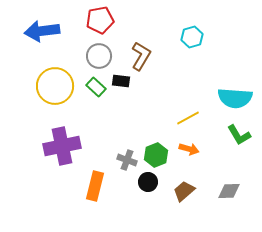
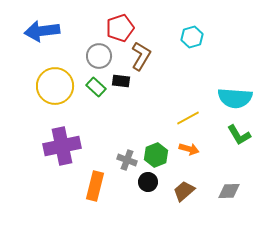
red pentagon: moved 20 px right, 8 px down; rotated 8 degrees counterclockwise
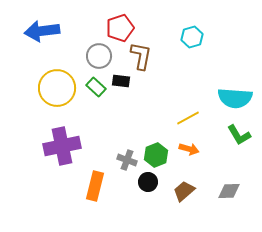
brown L-shape: rotated 20 degrees counterclockwise
yellow circle: moved 2 px right, 2 px down
